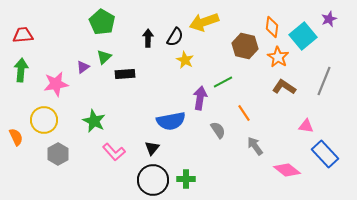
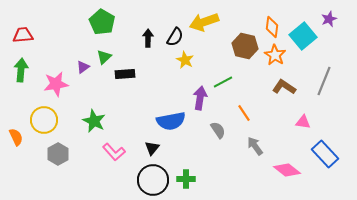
orange star: moved 3 px left, 2 px up
pink triangle: moved 3 px left, 4 px up
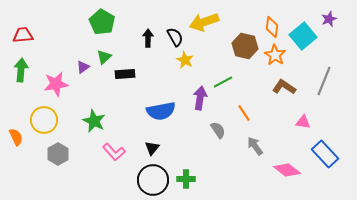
black semicircle: rotated 60 degrees counterclockwise
blue semicircle: moved 10 px left, 10 px up
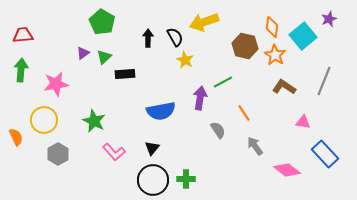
purple triangle: moved 14 px up
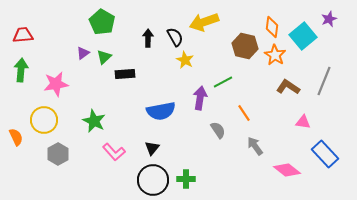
brown L-shape: moved 4 px right
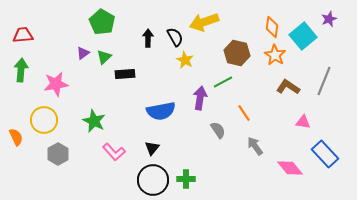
brown hexagon: moved 8 px left, 7 px down
pink diamond: moved 3 px right, 2 px up; rotated 12 degrees clockwise
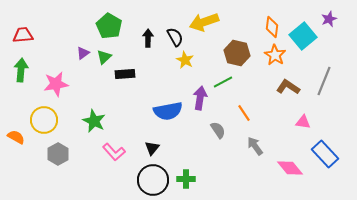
green pentagon: moved 7 px right, 4 px down
blue semicircle: moved 7 px right
orange semicircle: rotated 36 degrees counterclockwise
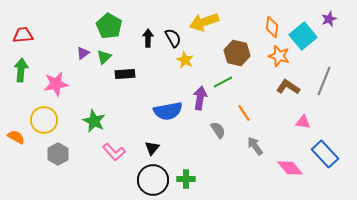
black semicircle: moved 2 px left, 1 px down
orange star: moved 4 px right, 1 px down; rotated 15 degrees counterclockwise
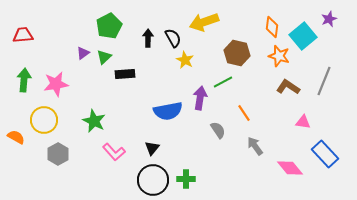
green pentagon: rotated 15 degrees clockwise
green arrow: moved 3 px right, 10 px down
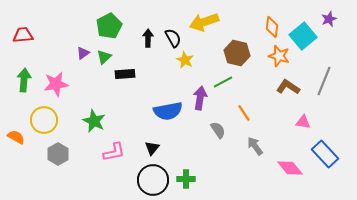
pink L-shape: rotated 60 degrees counterclockwise
